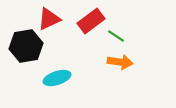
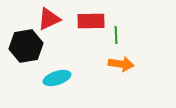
red rectangle: rotated 36 degrees clockwise
green line: moved 1 px up; rotated 54 degrees clockwise
orange arrow: moved 1 px right, 2 px down
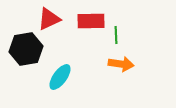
black hexagon: moved 3 px down
cyan ellipse: moved 3 px right, 1 px up; rotated 36 degrees counterclockwise
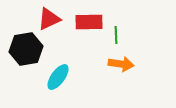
red rectangle: moved 2 px left, 1 px down
cyan ellipse: moved 2 px left
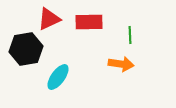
green line: moved 14 px right
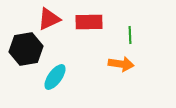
cyan ellipse: moved 3 px left
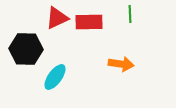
red triangle: moved 8 px right, 1 px up
green line: moved 21 px up
black hexagon: rotated 12 degrees clockwise
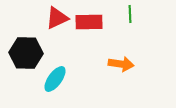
black hexagon: moved 4 px down
cyan ellipse: moved 2 px down
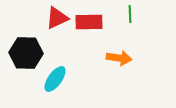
orange arrow: moved 2 px left, 6 px up
